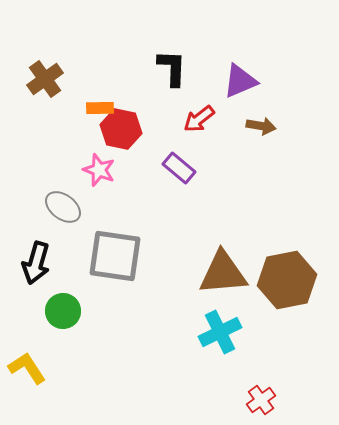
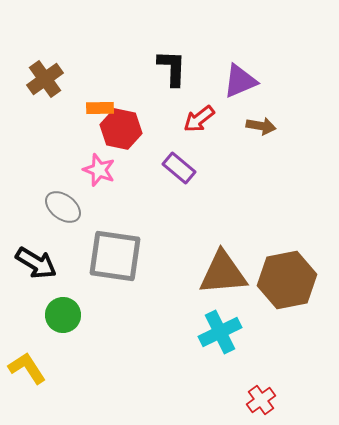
black arrow: rotated 75 degrees counterclockwise
green circle: moved 4 px down
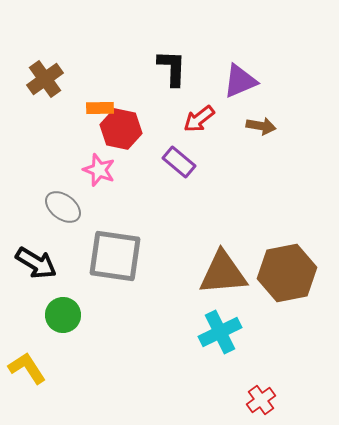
purple rectangle: moved 6 px up
brown hexagon: moved 7 px up
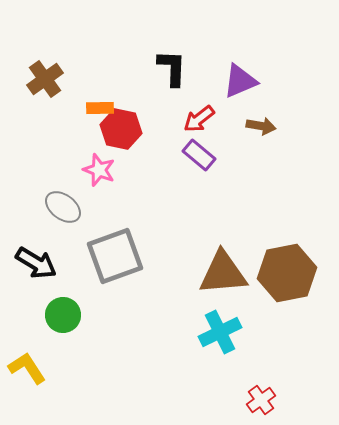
purple rectangle: moved 20 px right, 7 px up
gray square: rotated 28 degrees counterclockwise
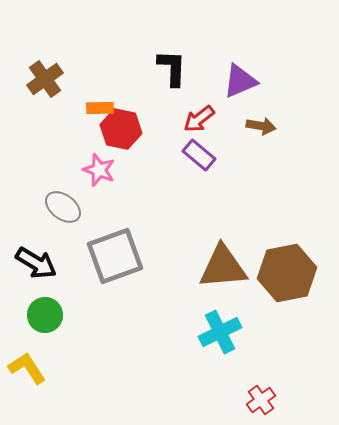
brown triangle: moved 6 px up
green circle: moved 18 px left
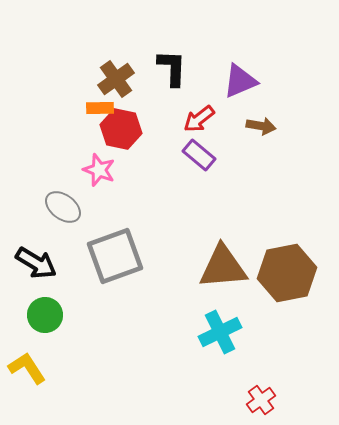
brown cross: moved 71 px right
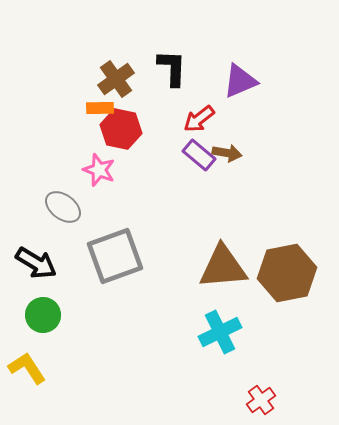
brown arrow: moved 34 px left, 27 px down
green circle: moved 2 px left
